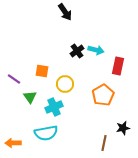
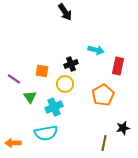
black cross: moved 6 px left, 13 px down; rotated 16 degrees clockwise
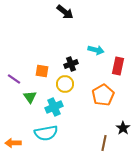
black arrow: rotated 18 degrees counterclockwise
black star: rotated 24 degrees counterclockwise
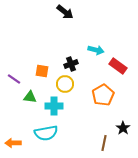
red rectangle: rotated 66 degrees counterclockwise
green triangle: rotated 48 degrees counterclockwise
cyan cross: moved 1 px up; rotated 24 degrees clockwise
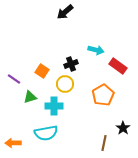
black arrow: rotated 102 degrees clockwise
orange square: rotated 24 degrees clockwise
green triangle: rotated 24 degrees counterclockwise
